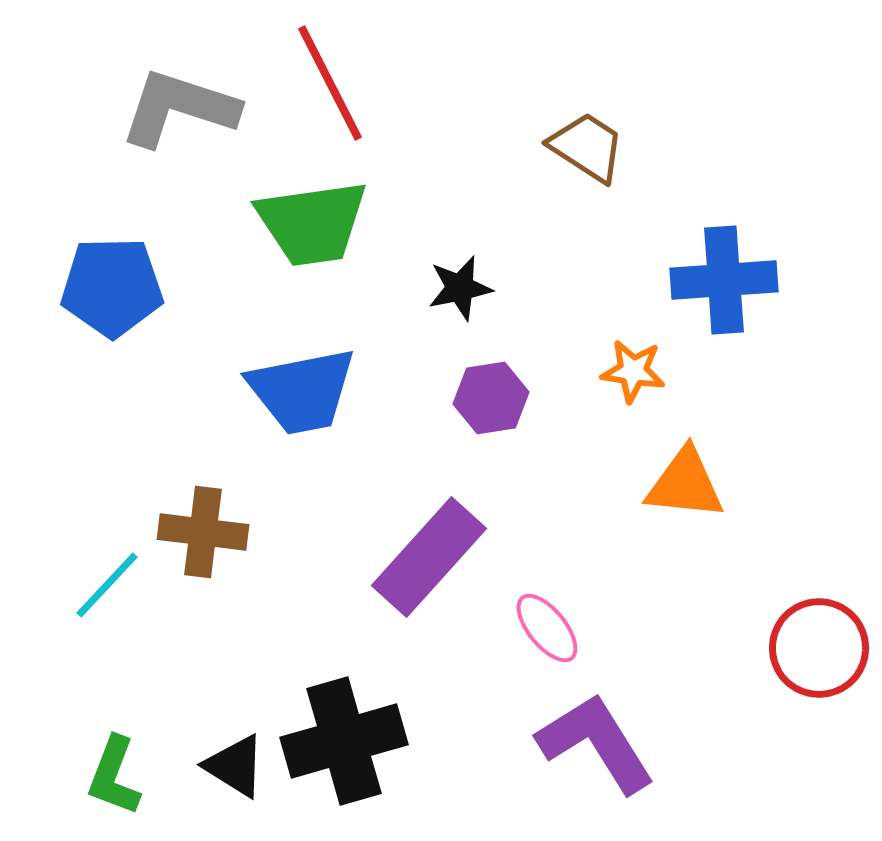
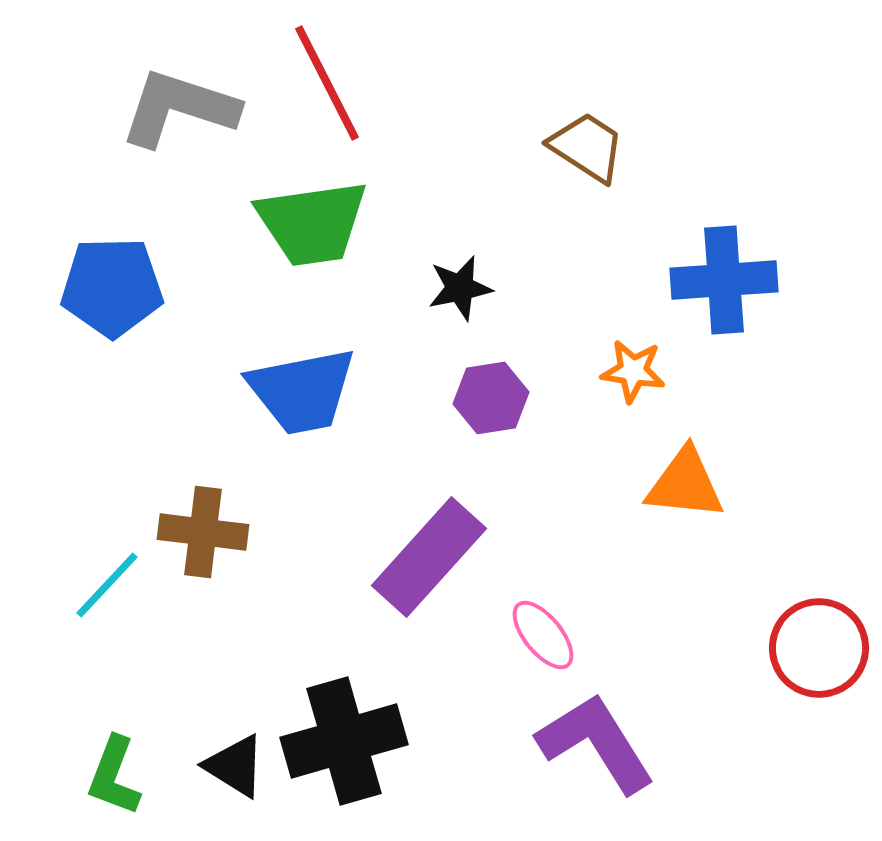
red line: moved 3 px left
pink ellipse: moved 4 px left, 7 px down
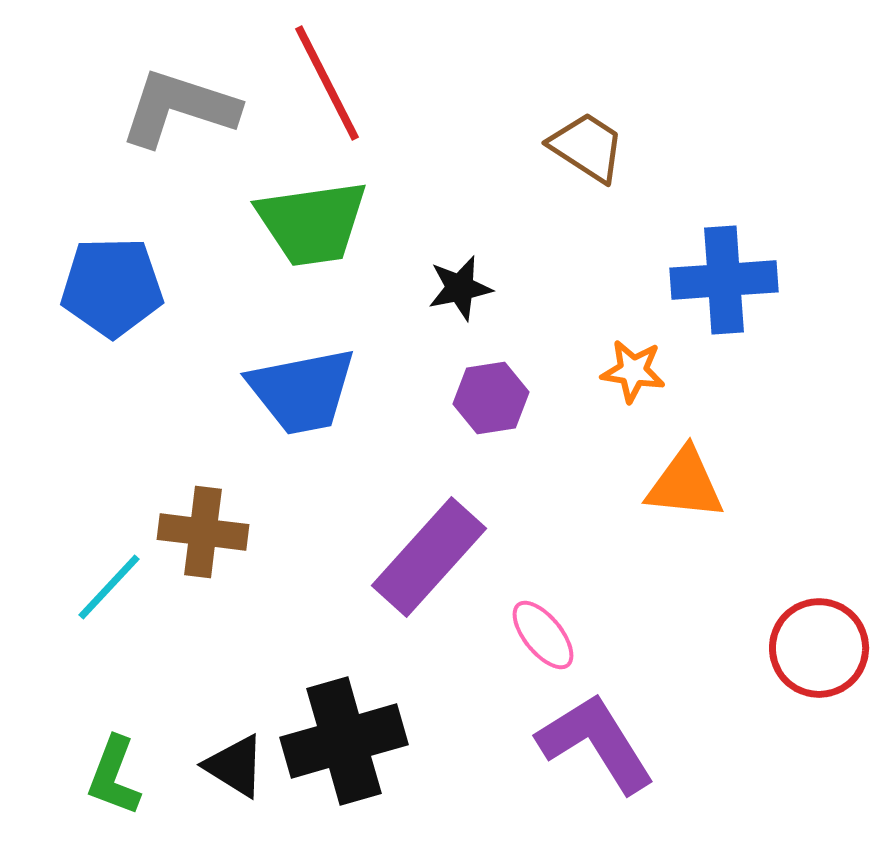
cyan line: moved 2 px right, 2 px down
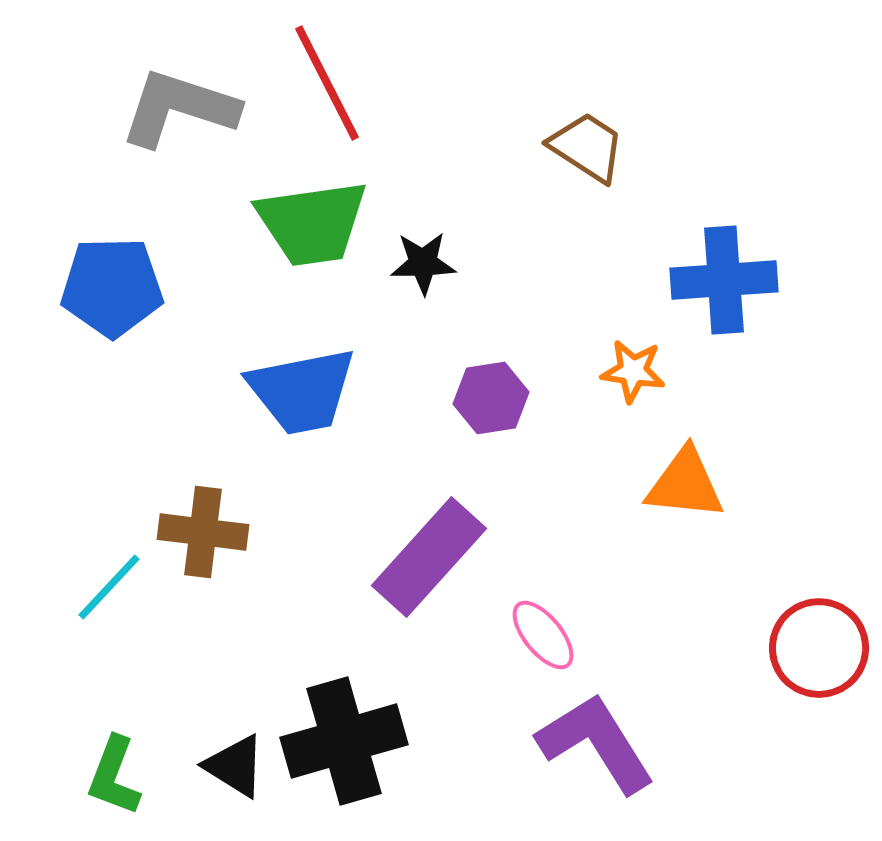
black star: moved 37 px left, 25 px up; rotated 10 degrees clockwise
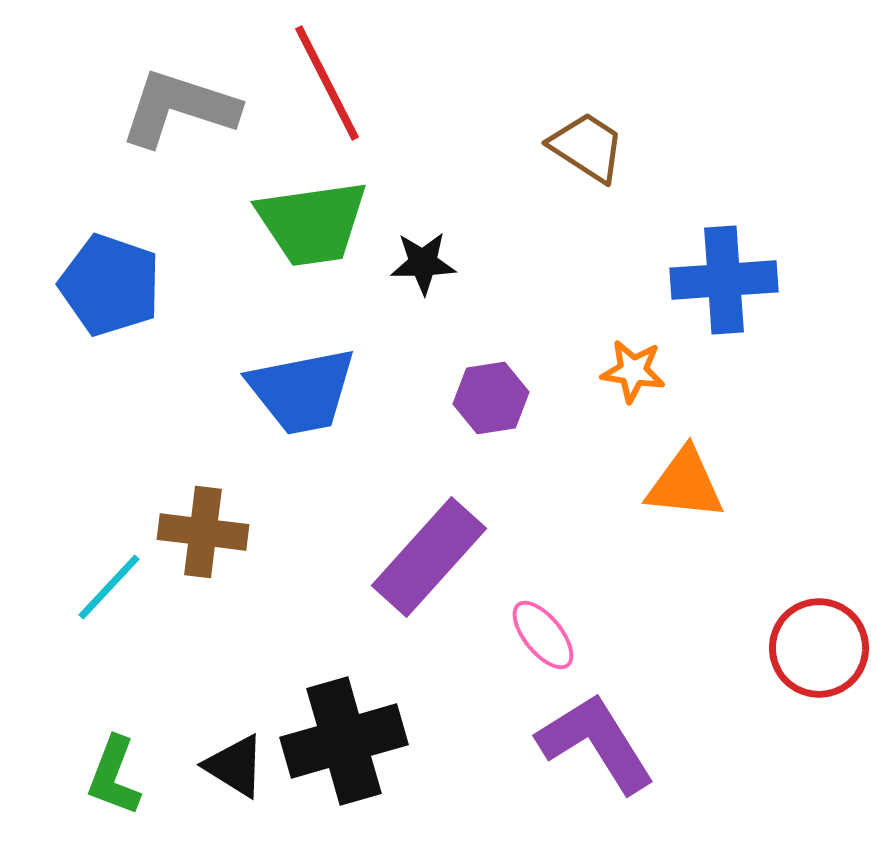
blue pentagon: moved 2 px left, 2 px up; rotated 20 degrees clockwise
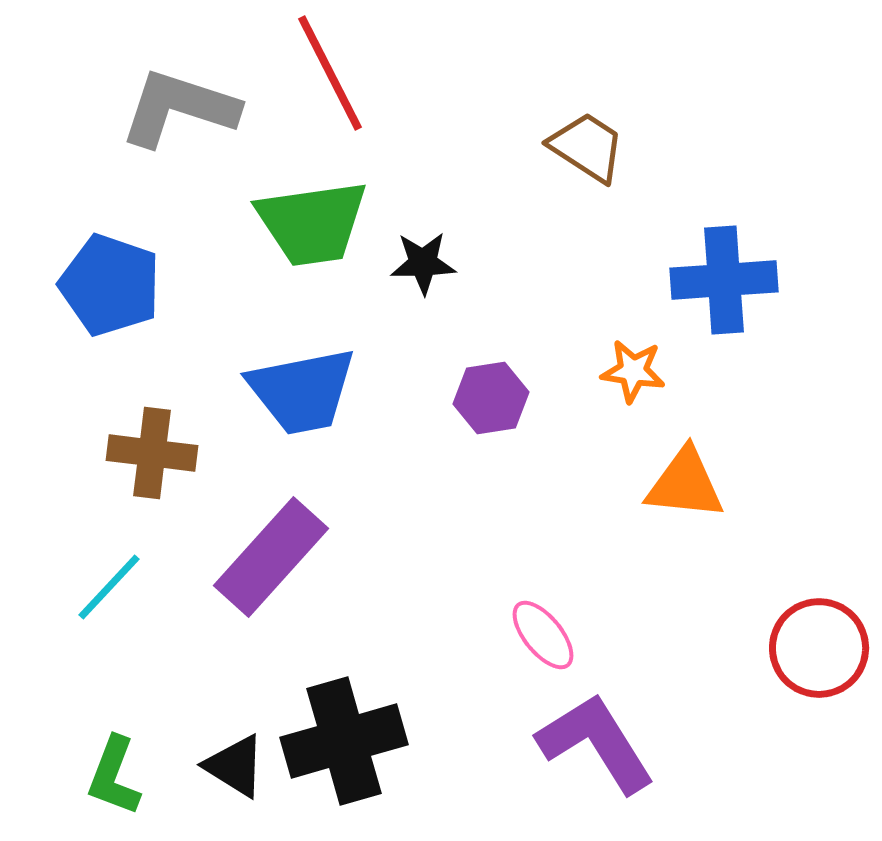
red line: moved 3 px right, 10 px up
brown cross: moved 51 px left, 79 px up
purple rectangle: moved 158 px left
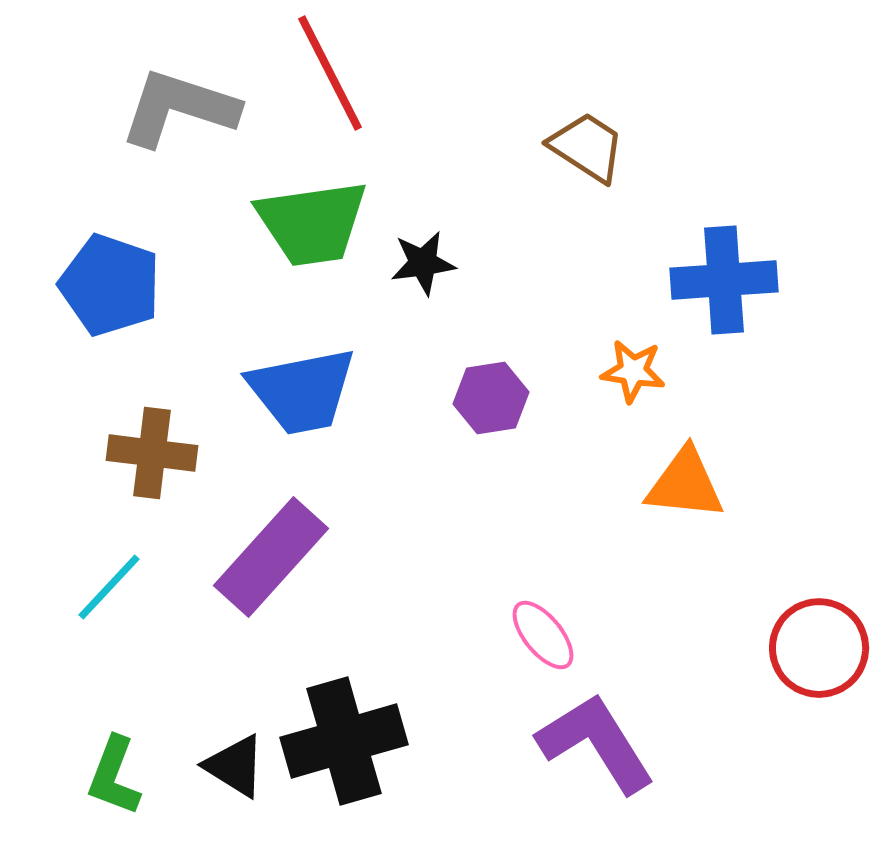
black star: rotated 6 degrees counterclockwise
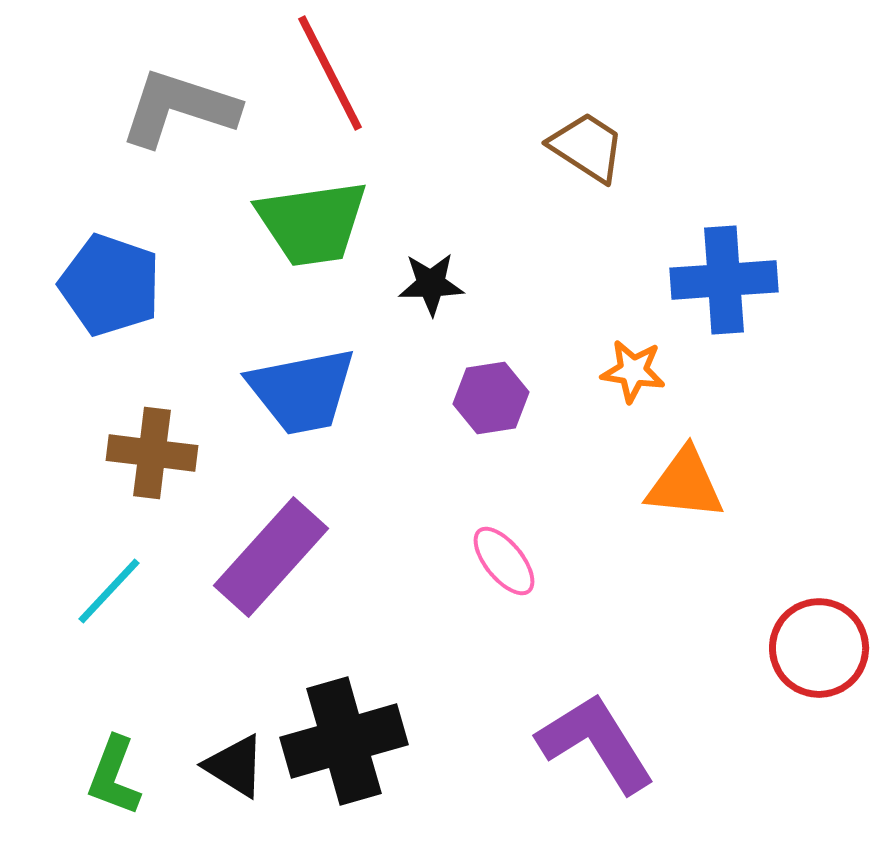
black star: moved 8 px right, 21 px down; rotated 6 degrees clockwise
cyan line: moved 4 px down
pink ellipse: moved 39 px left, 74 px up
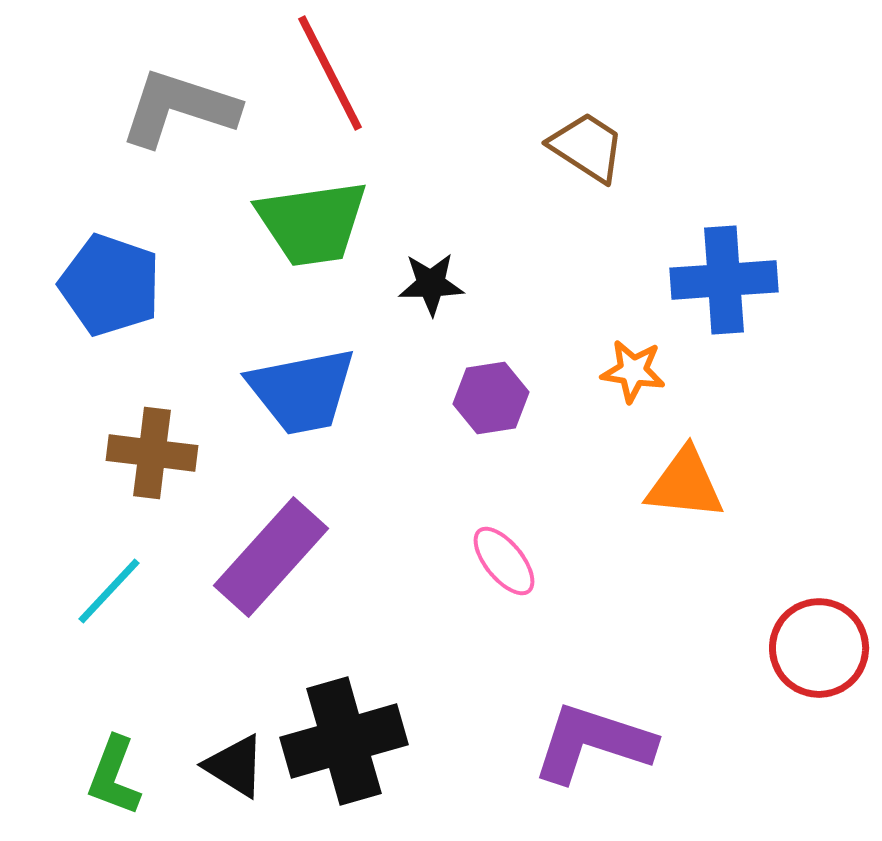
purple L-shape: moved 3 px left; rotated 40 degrees counterclockwise
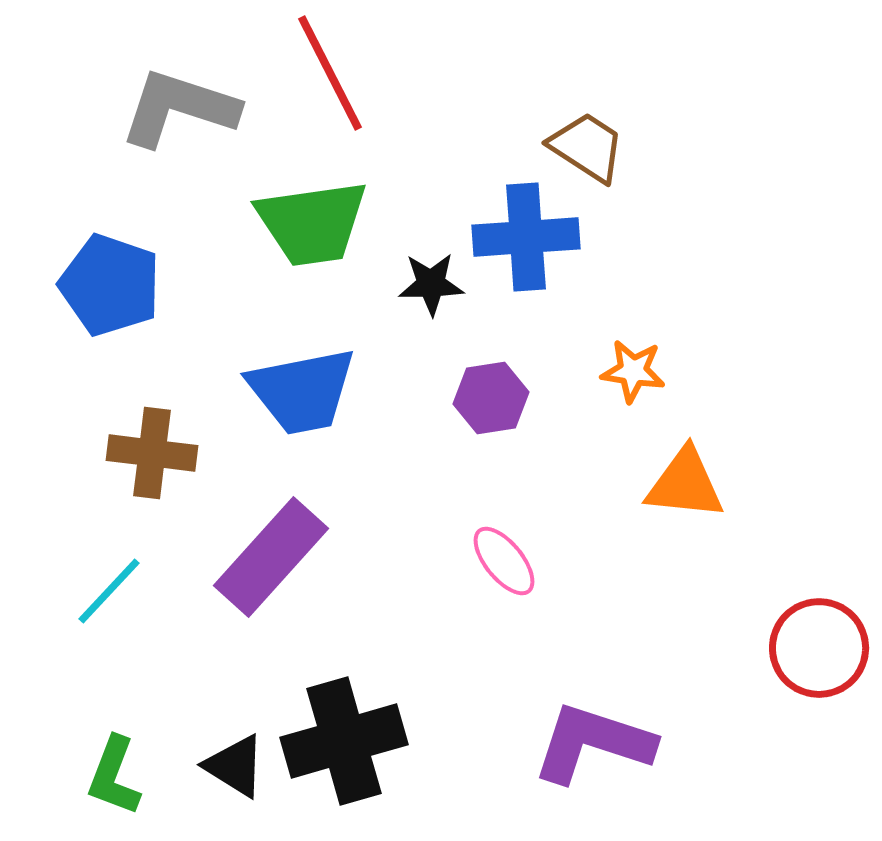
blue cross: moved 198 px left, 43 px up
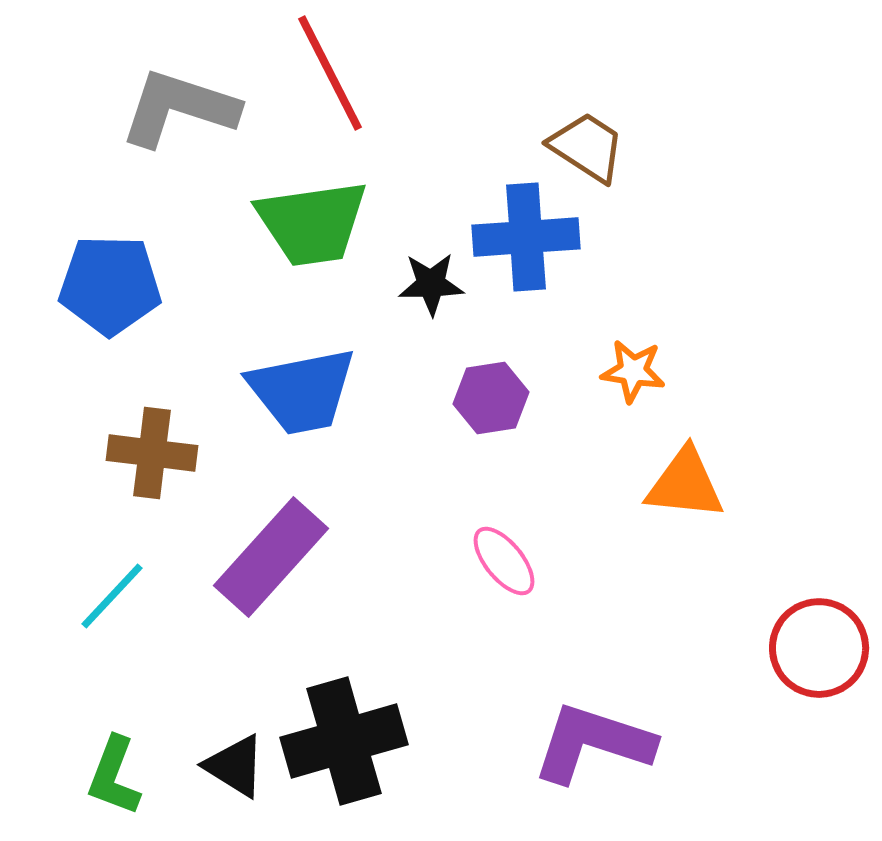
blue pentagon: rotated 18 degrees counterclockwise
cyan line: moved 3 px right, 5 px down
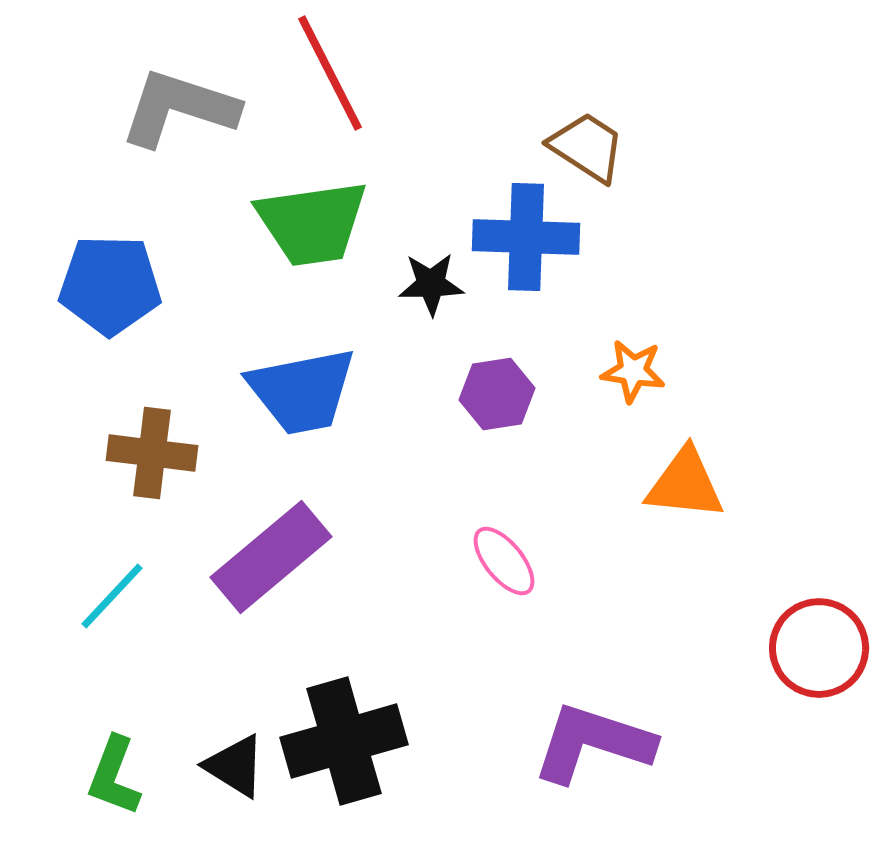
blue cross: rotated 6 degrees clockwise
purple hexagon: moved 6 px right, 4 px up
purple rectangle: rotated 8 degrees clockwise
